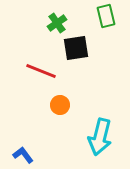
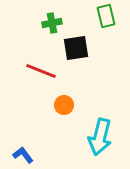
green cross: moved 5 px left; rotated 24 degrees clockwise
orange circle: moved 4 px right
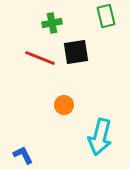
black square: moved 4 px down
red line: moved 1 px left, 13 px up
blue L-shape: rotated 10 degrees clockwise
